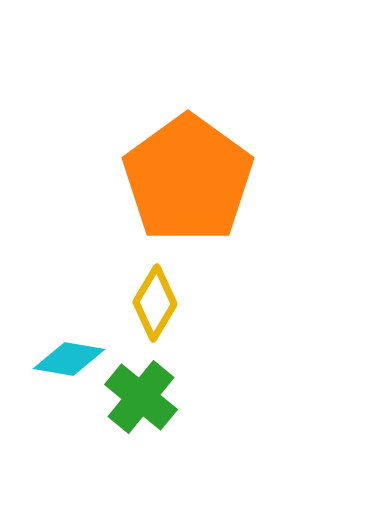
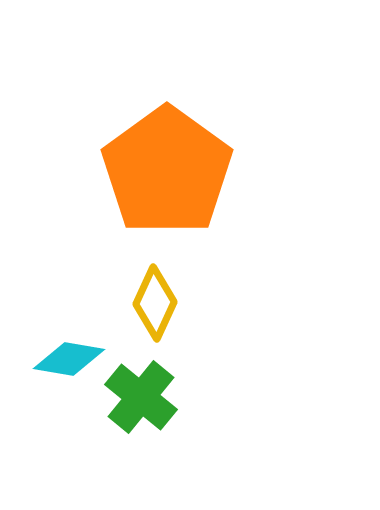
orange pentagon: moved 21 px left, 8 px up
yellow diamond: rotated 6 degrees counterclockwise
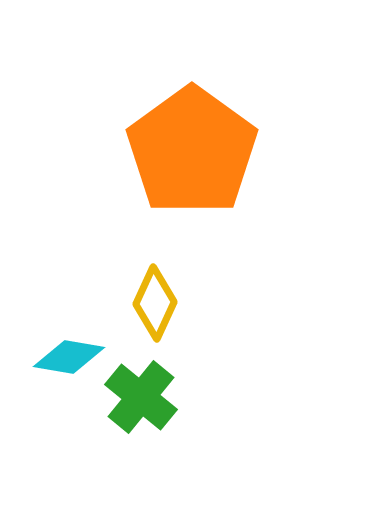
orange pentagon: moved 25 px right, 20 px up
cyan diamond: moved 2 px up
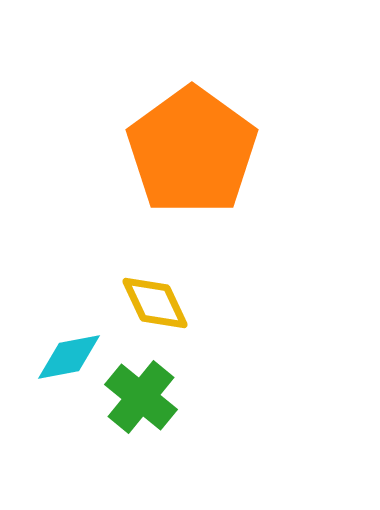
yellow diamond: rotated 50 degrees counterclockwise
cyan diamond: rotated 20 degrees counterclockwise
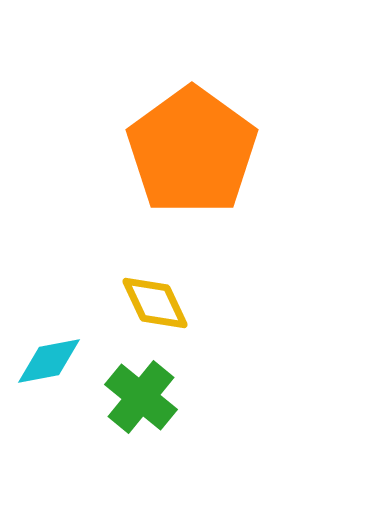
cyan diamond: moved 20 px left, 4 px down
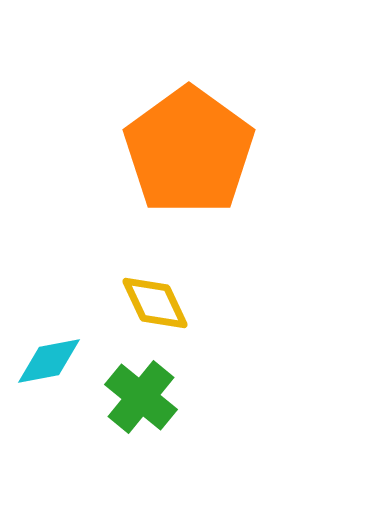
orange pentagon: moved 3 px left
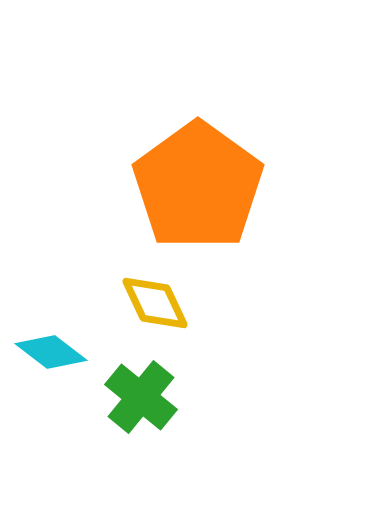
orange pentagon: moved 9 px right, 35 px down
cyan diamond: moved 2 px right, 9 px up; rotated 48 degrees clockwise
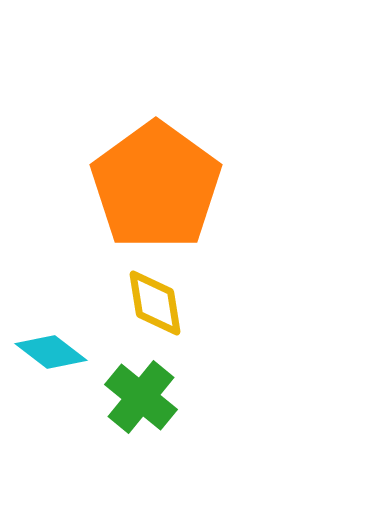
orange pentagon: moved 42 px left
yellow diamond: rotated 16 degrees clockwise
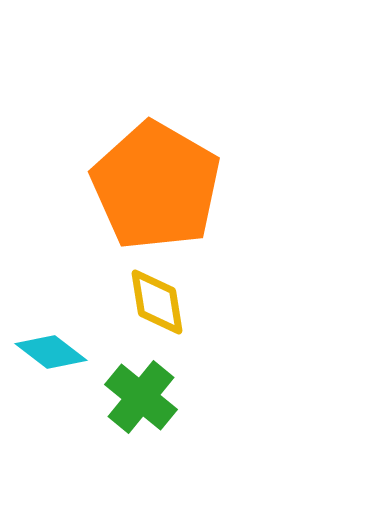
orange pentagon: rotated 6 degrees counterclockwise
yellow diamond: moved 2 px right, 1 px up
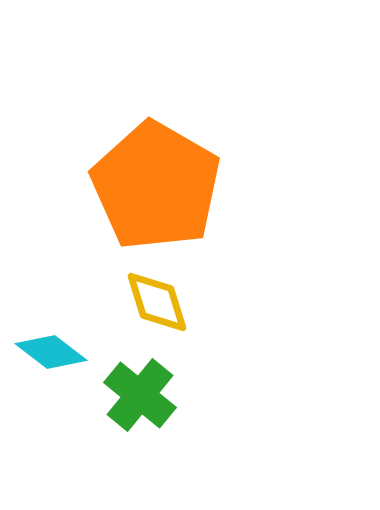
yellow diamond: rotated 8 degrees counterclockwise
green cross: moved 1 px left, 2 px up
